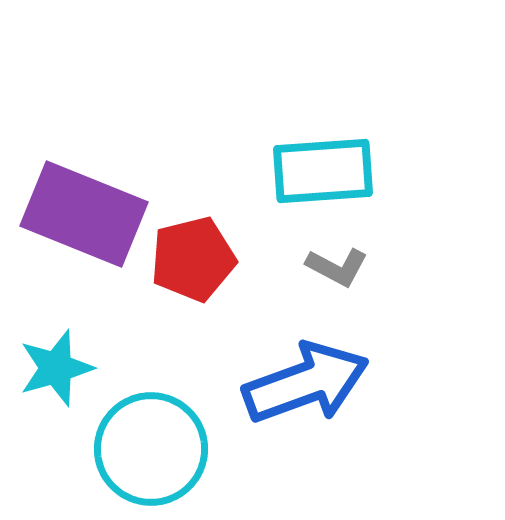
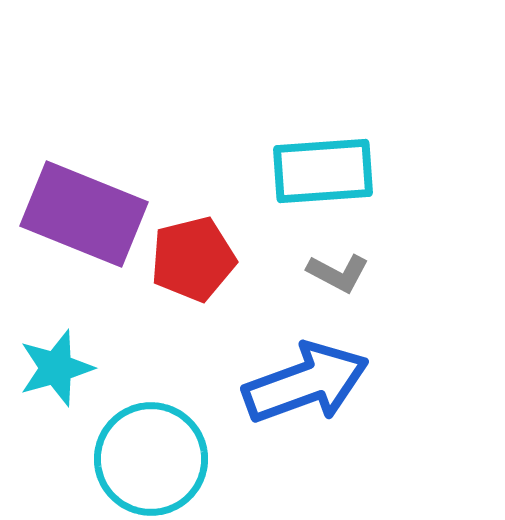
gray L-shape: moved 1 px right, 6 px down
cyan circle: moved 10 px down
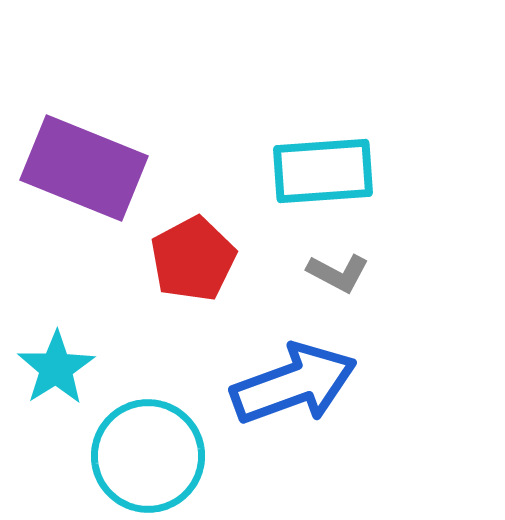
purple rectangle: moved 46 px up
red pentagon: rotated 14 degrees counterclockwise
cyan star: rotated 16 degrees counterclockwise
blue arrow: moved 12 px left, 1 px down
cyan circle: moved 3 px left, 3 px up
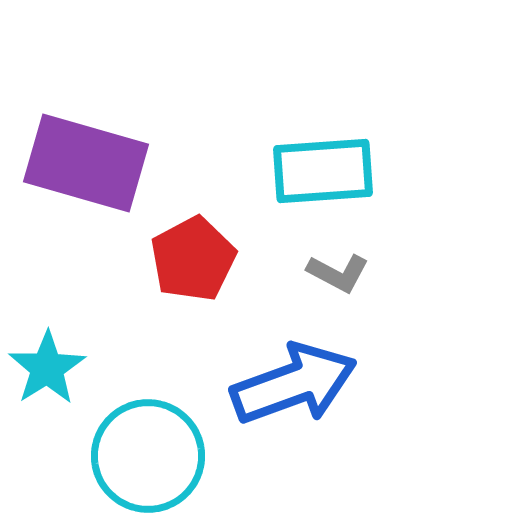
purple rectangle: moved 2 px right, 5 px up; rotated 6 degrees counterclockwise
cyan star: moved 9 px left
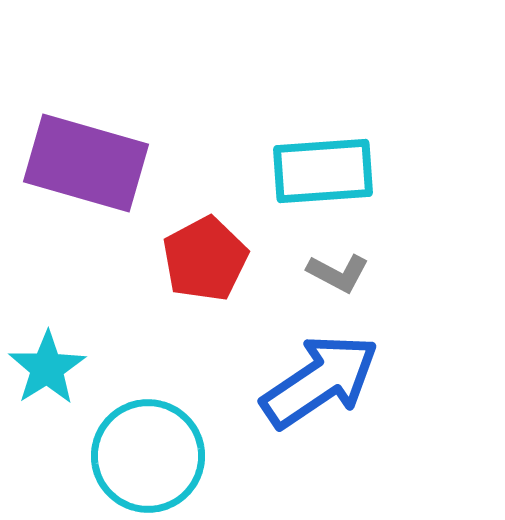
red pentagon: moved 12 px right
blue arrow: moved 26 px right, 3 px up; rotated 14 degrees counterclockwise
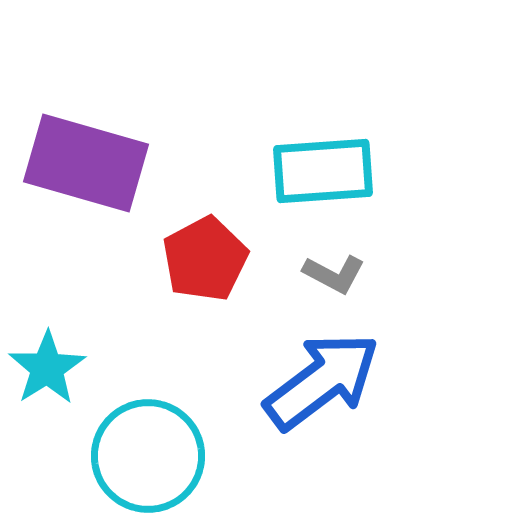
gray L-shape: moved 4 px left, 1 px down
blue arrow: moved 2 px right; rotated 3 degrees counterclockwise
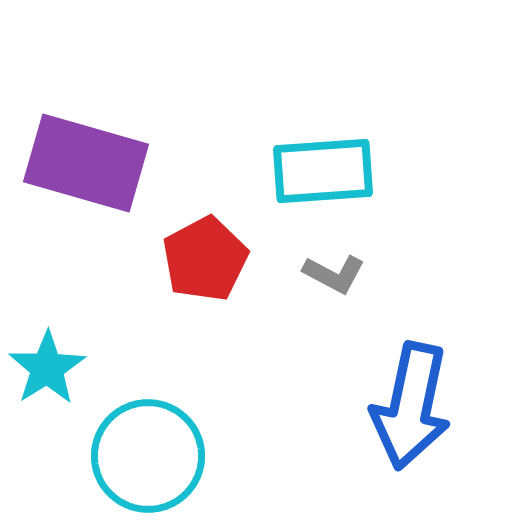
blue arrow: moved 89 px right, 25 px down; rotated 139 degrees clockwise
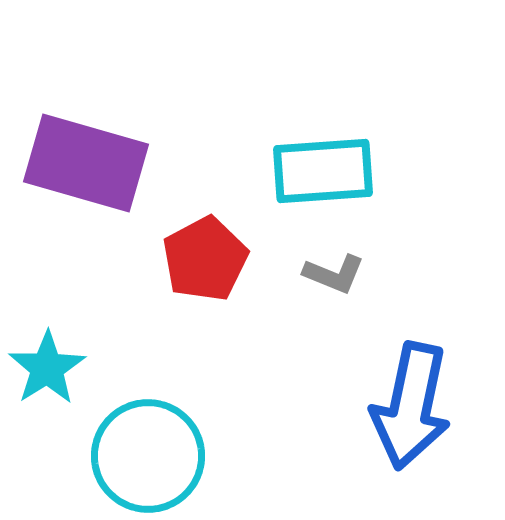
gray L-shape: rotated 6 degrees counterclockwise
